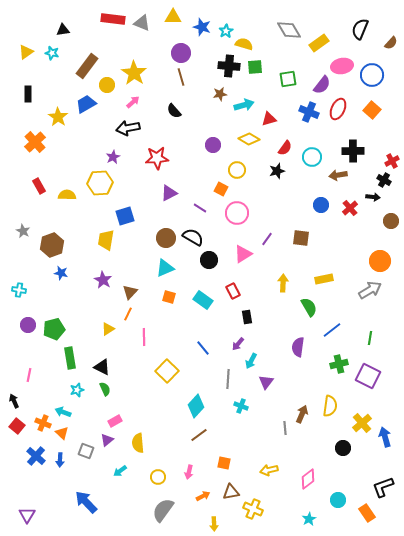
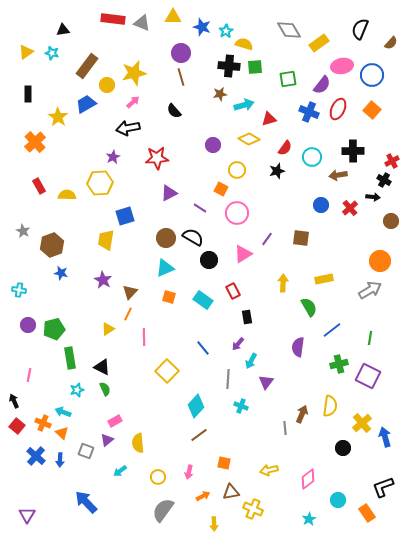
yellow star at (134, 73): rotated 25 degrees clockwise
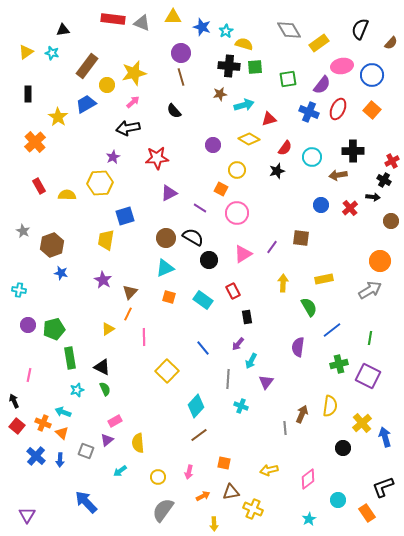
purple line at (267, 239): moved 5 px right, 8 px down
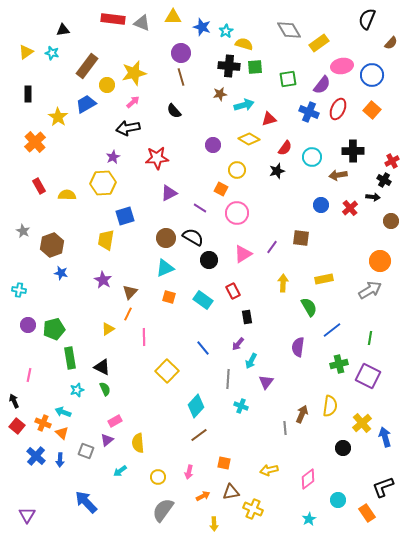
black semicircle at (360, 29): moved 7 px right, 10 px up
yellow hexagon at (100, 183): moved 3 px right
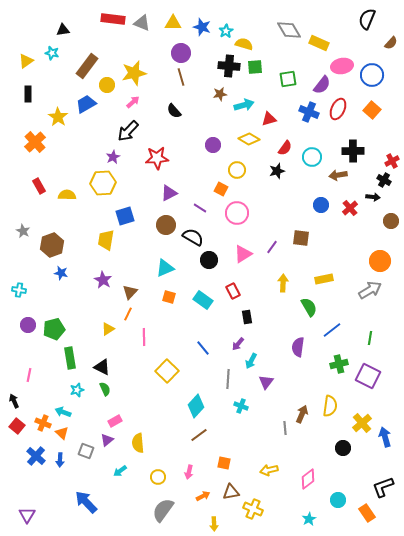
yellow triangle at (173, 17): moved 6 px down
yellow rectangle at (319, 43): rotated 60 degrees clockwise
yellow triangle at (26, 52): moved 9 px down
black arrow at (128, 128): moved 3 px down; rotated 35 degrees counterclockwise
brown circle at (166, 238): moved 13 px up
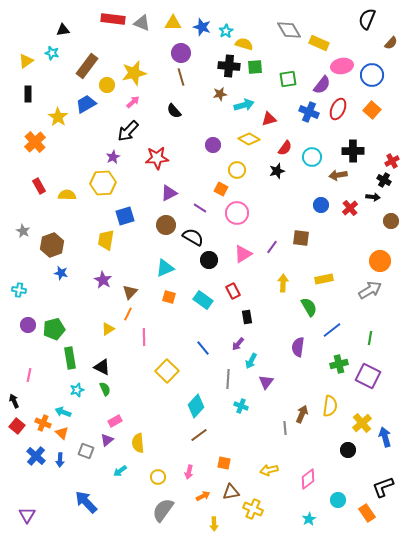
black circle at (343, 448): moved 5 px right, 2 px down
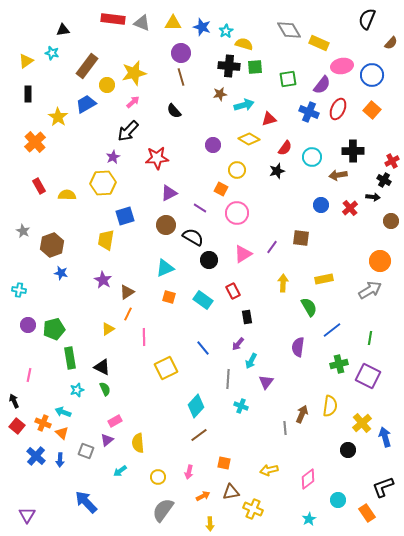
brown triangle at (130, 292): moved 3 px left; rotated 14 degrees clockwise
yellow square at (167, 371): moved 1 px left, 3 px up; rotated 20 degrees clockwise
yellow arrow at (214, 524): moved 4 px left
